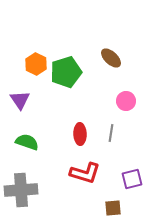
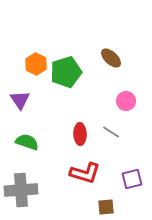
gray line: moved 1 px up; rotated 66 degrees counterclockwise
brown square: moved 7 px left, 1 px up
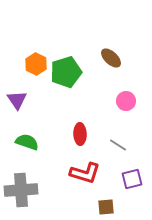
purple triangle: moved 3 px left
gray line: moved 7 px right, 13 px down
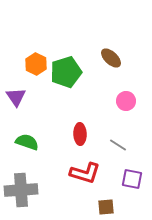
purple triangle: moved 1 px left, 3 px up
purple square: rotated 25 degrees clockwise
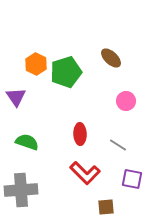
red L-shape: rotated 28 degrees clockwise
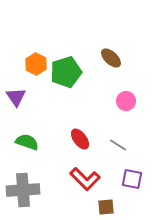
red ellipse: moved 5 px down; rotated 35 degrees counterclockwise
red L-shape: moved 6 px down
gray cross: moved 2 px right
